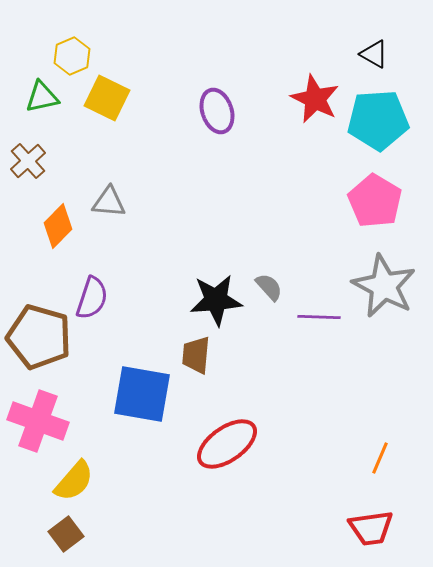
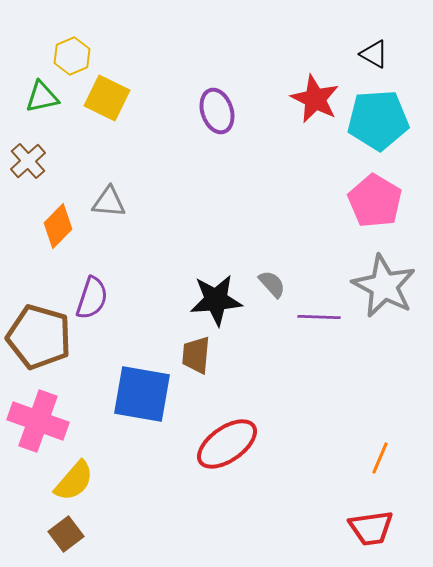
gray semicircle: moved 3 px right, 3 px up
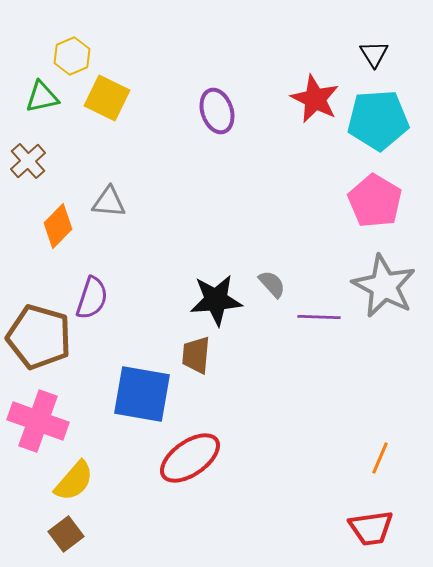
black triangle: rotated 28 degrees clockwise
red ellipse: moved 37 px left, 14 px down
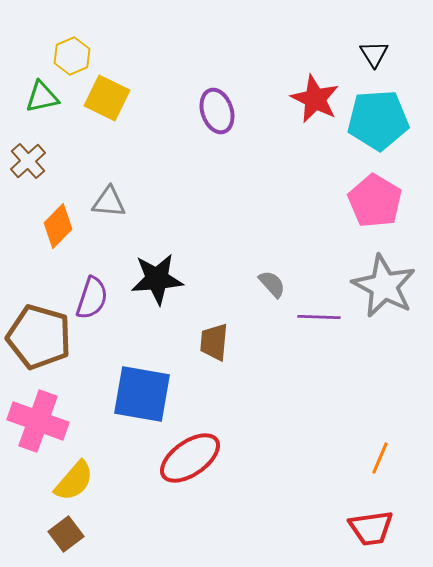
black star: moved 59 px left, 21 px up
brown trapezoid: moved 18 px right, 13 px up
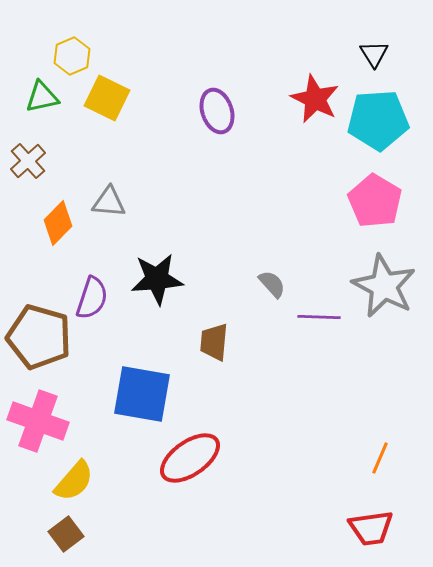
orange diamond: moved 3 px up
